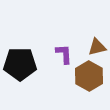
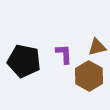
black pentagon: moved 4 px right, 3 px up; rotated 12 degrees clockwise
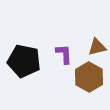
brown hexagon: moved 1 px down
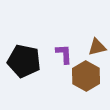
brown hexagon: moved 3 px left, 1 px up
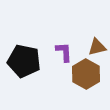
purple L-shape: moved 2 px up
brown hexagon: moved 2 px up
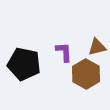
black pentagon: moved 3 px down
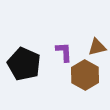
black pentagon: rotated 12 degrees clockwise
brown hexagon: moved 1 px left, 1 px down
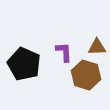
brown triangle: rotated 12 degrees clockwise
brown hexagon: moved 1 px right; rotated 12 degrees counterclockwise
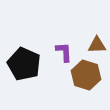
brown triangle: moved 2 px up
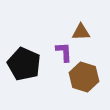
brown triangle: moved 16 px left, 13 px up
brown hexagon: moved 2 px left, 2 px down
